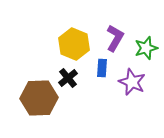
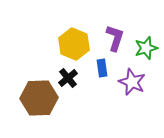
purple L-shape: rotated 12 degrees counterclockwise
blue rectangle: rotated 12 degrees counterclockwise
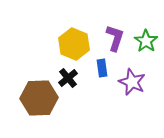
green star: moved 7 px up; rotated 20 degrees counterclockwise
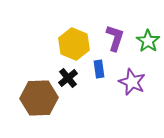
green star: moved 2 px right
blue rectangle: moved 3 px left, 1 px down
